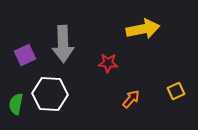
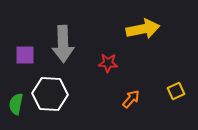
purple square: rotated 25 degrees clockwise
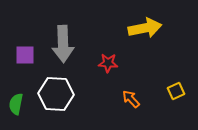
yellow arrow: moved 2 px right, 1 px up
white hexagon: moved 6 px right
orange arrow: rotated 84 degrees counterclockwise
